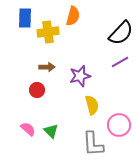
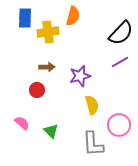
pink semicircle: moved 6 px left, 6 px up
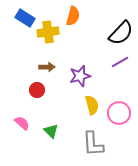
blue rectangle: rotated 60 degrees counterclockwise
pink circle: moved 12 px up
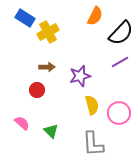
orange semicircle: moved 22 px right; rotated 12 degrees clockwise
yellow cross: rotated 20 degrees counterclockwise
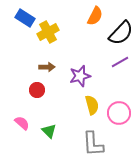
green triangle: moved 2 px left
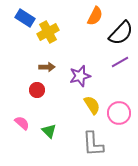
yellow semicircle: rotated 18 degrees counterclockwise
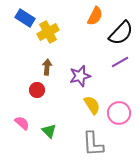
brown arrow: rotated 84 degrees counterclockwise
